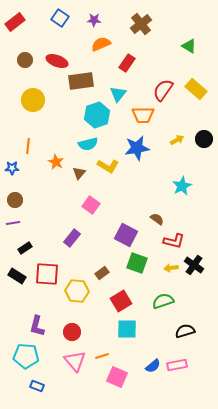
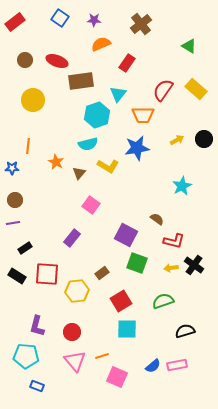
yellow hexagon at (77, 291): rotated 10 degrees counterclockwise
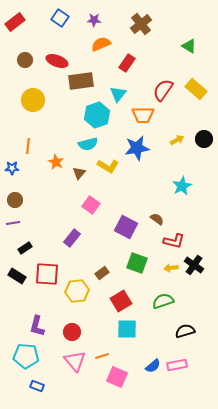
purple square at (126, 235): moved 8 px up
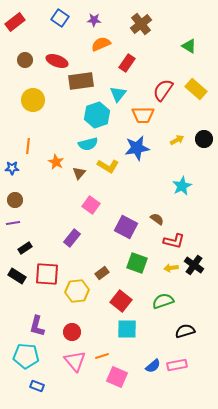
red square at (121, 301): rotated 20 degrees counterclockwise
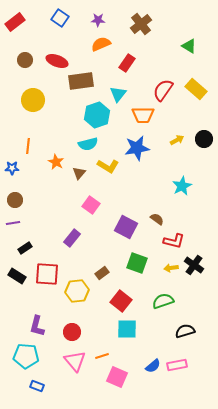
purple star at (94, 20): moved 4 px right
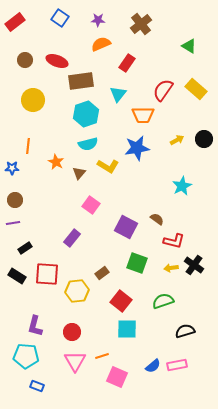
cyan hexagon at (97, 115): moved 11 px left, 1 px up
purple L-shape at (37, 326): moved 2 px left
pink triangle at (75, 361): rotated 10 degrees clockwise
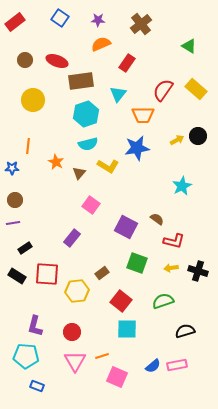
black circle at (204, 139): moved 6 px left, 3 px up
black cross at (194, 265): moved 4 px right, 6 px down; rotated 18 degrees counterclockwise
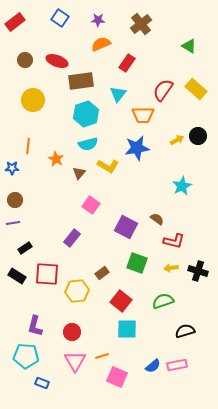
orange star at (56, 162): moved 3 px up
blue rectangle at (37, 386): moved 5 px right, 3 px up
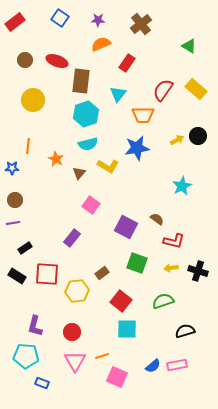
brown rectangle at (81, 81): rotated 75 degrees counterclockwise
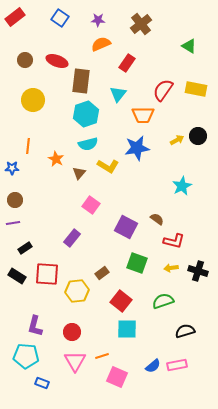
red rectangle at (15, 22): moved 5 px up
yellow rectangle at (196, 89): rotated 30 degrees counterclockwise
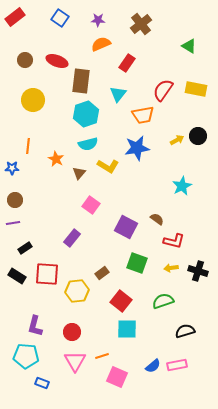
orange trapezoid at (143, 115): rotated 10 degrees counterclockwise
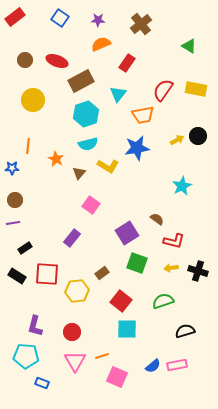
brown rectangle at (81, 81): rotated 55 degrees clockwise
purple square at (126, 227): moved 1 px right, 6 px down; rotated 30 degrees clockwise
